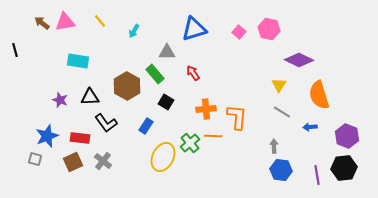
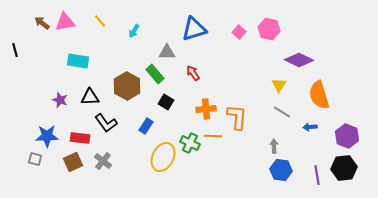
blue star: rotated 20 degrees clockwise
green cross: rotated 24 degrees counterclockwise
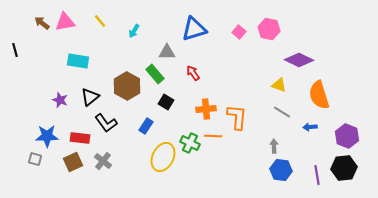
yellow triangle: rotated 42 degrees counterclockwise
black triangle: rotated 36 degrees counterclockwise
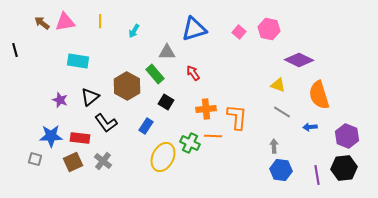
yellow line: rotated 40 degrees clockwise
yellow triangle: moved 1 px left
blue star: moved 4 px right
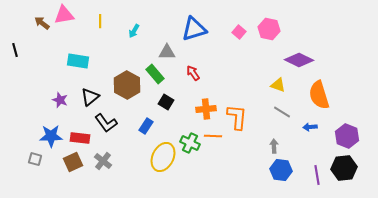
pink triangle: moved 1 px left, 7 px up
brown hexagon: moved 1 px up
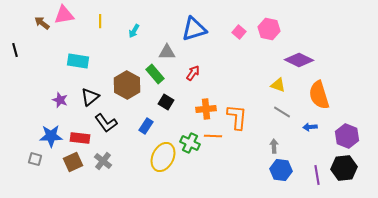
red arrow: rotated 70 degrees clockwise
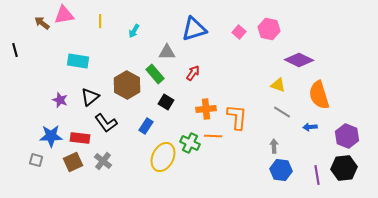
gray square: moved 1 px right, 1 px down
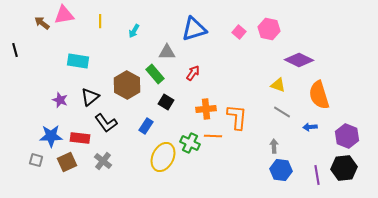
brown square: moved 6 px left
